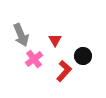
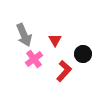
gray arrow: moved 3 px right
black circle: moved 2 px up
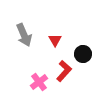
pink cross: moved 5 px right, 23 px down
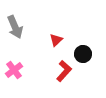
gray arrow: moved 9 px left, 8 px up
red triangle: moved 1 px right; rotated 16 degrees clockwise
pink cross: moved 25 px left, 12 px up
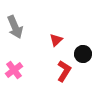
red L-shape: rotated 10 degrees counterclockwise
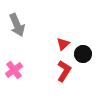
gray arrow: moved 2 px right, 2 px up
red triangle: moved 7 px right, 4 px down
